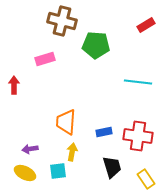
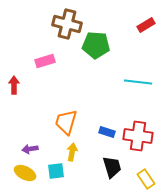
brown cross: moved 5 px right, 3 px down
pink rectangle: moved 2 px down
orange trapezoid: rotated 12 degrees clockwise
blue rectangle: moved 3 px right; rotated 28 degrees clockwise
cyan square: moved 2 px left
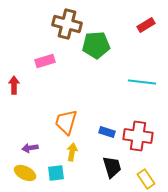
green pentagon: rotated 8 degrees counterclockwise
cyan line: moved 4 px right
purple arrow: moved 1 px up
cyan square: moved 2 px down
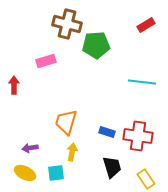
pink rectangle: moved 1 px right
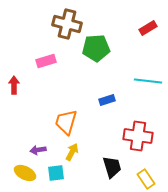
red rectangle: moved 2 px right, 3 px down
green pentagon: moved 3 px down
cyan line: moved 6 px right, 1 px up
blue rectangle: moved 32 px up; rotated 35 degrees counterclockwise
purple arrow: moved 8 px right, 2 px down
yellow arrow: rotated 18 degrees clockwise
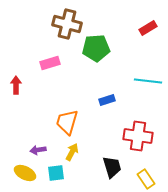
pink rectangle: moved 4 px right, 2 px down
red arrow: moved 2 px right
orange trapezoid: moved 1 px right
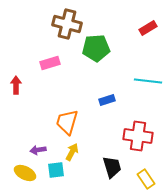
cyan square: moved 3 px up
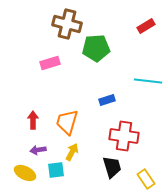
red rectangle: moved 2 px left, 2 px up
red arrow: moved 17 px right, 35 px down
red cross: moved 14 px left
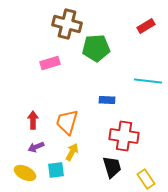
blue rectangle: rotated 21 degrees clockwise
purple arrow: moved 2 px left, 3 px up; rotated 14 degrees counterclockwise
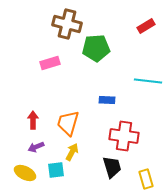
orange trapezoid: moved 1 px right, 1 px down
yellow rectangle: rotated 18 degrees clockwise
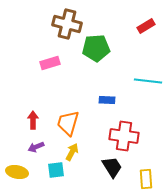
black trapezoid: rotated 15 degrees counterclockwise
yellow ellipse: moved 8 px left, 1 px up; rotated 15 degrees counterclockwise
yellow rectangle: rotated 12 degrees clockwise
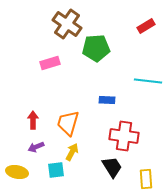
brown cross: rotated 20 degrees clockwise
